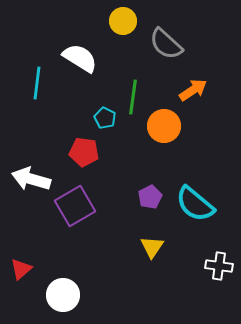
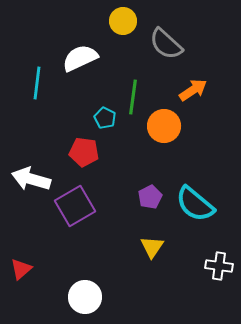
white semicircle: rotated 57 degrees counterclockwise
white circle: moved 22 px right, 2 px down
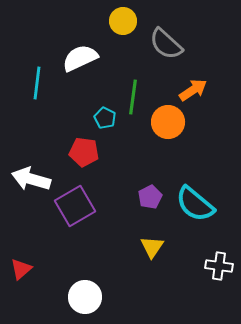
orange circle: moved 4 px right, 4 px up
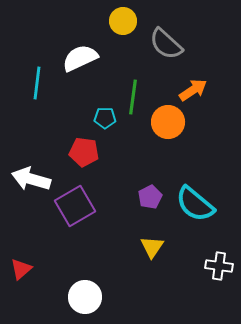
cyan pentagon: rotated 25 degrees counterclockwise
